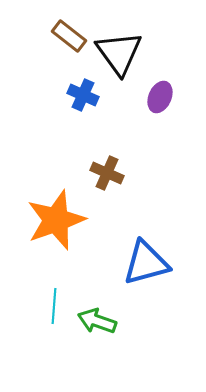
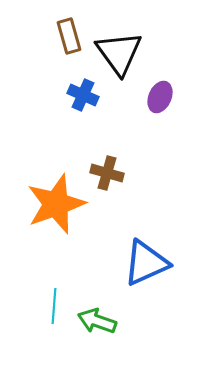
brown rectangle: rotated 36 degrees clockwise
brown cross: rotated 8 degrees counterclockwise
orange star: moved 16 px up
blue triangle: rotated 9 degrees counterclockwise
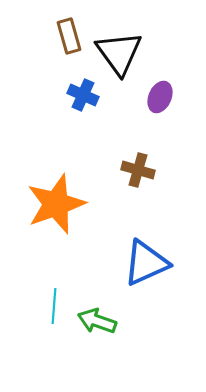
brown cross: moved 31 px right, 3 px up
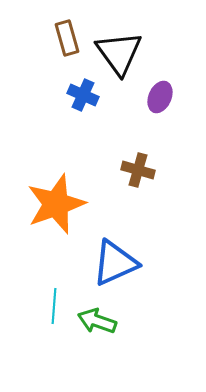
brown rectangle: moved 2 px left, 2 px down
blue triangle: moved 31 px left
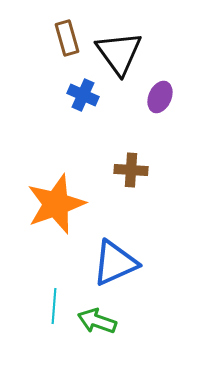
brown cross: moved 7 px left; rotated 12 degrees counterclockwise
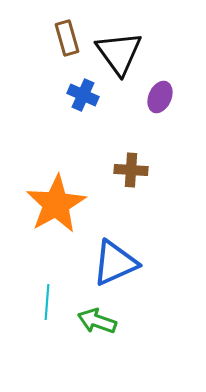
orange star: rotated 10 degrees counterclockwise
cyan line: moved 7 px left, 4 px up
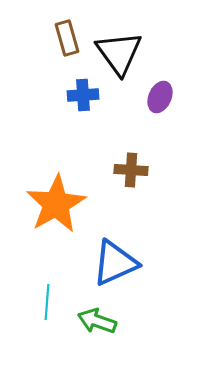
blue cross: rotated 28 degrees counterclockwise
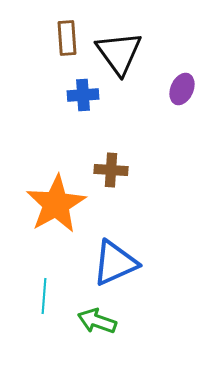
brown rectangle: rotated 12 degrees clockwise
purple ellipse: moved 22 px right, 8 px up
brown cross: moved 20 px left
cyan line: moved 3 px left, 6 px up
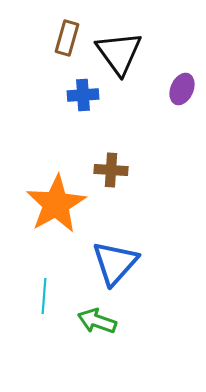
brown rectangle: rotated 20 degrees clockwise
blue triangle: rotated 24 degrees counterclockwise
